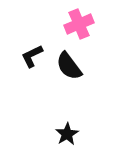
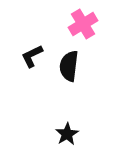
pink cross: moved 4 px right; rotated 8 degrees counterclockwise
black semicircle: rotated 44 degrees clockwise
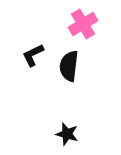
black L-shape: moved 1 px right, 1 px up
black star: rotated 25 degrees counterclockwise
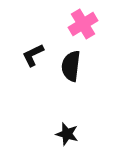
black semicircle: moved 2 px right
